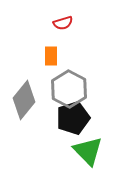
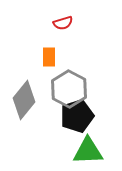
orange rectangle: moved 2 px left, 1 px down
black pentagon: moved 4 px right, 2 px up
green triangle: rotated 48 degrees counterclockwise
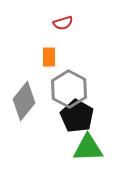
gray diamond: moved 1 px down
black pentagon: rotated 24 degrees counterclockwise
green triangle: moved 3 px up
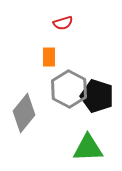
gray diamond: moved 12 px down
black pentagon: moved 20 px right, 20 px up; rotated 12 degrees counterclockwise
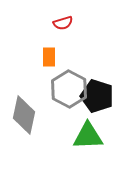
gray diamond: moved 2 px down; rotated 27 degrees counterclockwise
green triangle: moved 12 px up
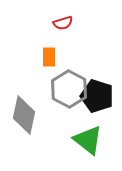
green triangle: moved 4 px down; rotated 40 degrees clockwise
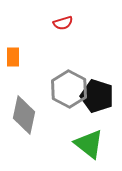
orange rectangle: moved 36 px left
green triangle: moved 1 px right, 4 px down
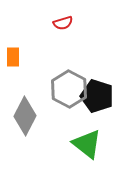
gray diamond: moved 1 px right, 1 px down; rotated 15 degrees clockwise
green triangle: moved 2 px left
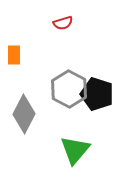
orange rectangle: moved 1 px right, 2 px up
black pentagon: moved 2 px up
gray diamond: moved 1 px left, 2 px up
green triangle: moved 12 px left, 6 px down; rotated 32 degrees clockwise
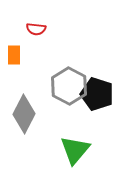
red semicircle: moved 27 px left, 6 px down; rotated 24 degrees clockwise
gray hexagon: moved 3 px up
